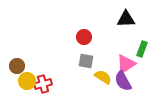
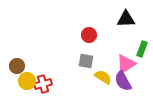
red circle: moved 5 px right, 2 px up
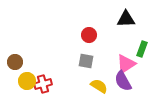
brown circle: moved 2 px left, 4 px up
yellow semicircle: moved 4 px left, 9 px down
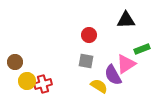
black triangle: moved 1 px down
green rectangle: rotated 49 degrees clockwise
purple semicircle: moved 10 px left, 6 px up
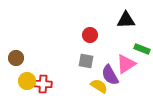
red circle: moved 1 px right
green rectangle: rotated 42 degrees clockwise
brown circle: moved 1 px right, 4 px up
purple semicircle: moved 3 px left
red cross: rotated 18 degrees clockwise
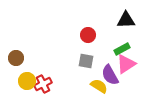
red circle: moved 2 px left
green rectangle: moved 20 px left; rotated 49 degrees counterclockwise
red cross: rotated 30 degrees counterclockwise
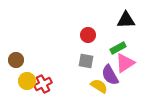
green rectangle: moved 4 px left, 1 px up
brown circle: moved 2 px down
pink triangle: moved 1 px left, 1 px up
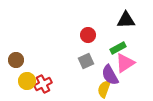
gray square: rotated 35 degrees counterclockwise
yellow semicircle: moved 5 px right, 3 px down; rotated 102 degrees counterclockwise
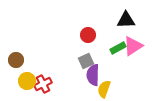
pink triangle: moved 8 px right, 17 px up
purple semicircle: moved 17 px left; rotated 30 degrees clockwise
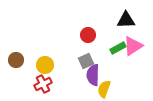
yellow circle: moved 18 px right, 16 px up
